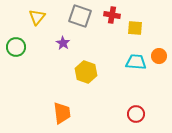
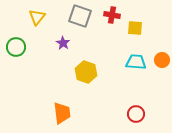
orange circle: moved 3 px right, 4 px down
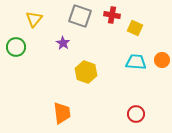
yellow triangle: moved 3 px left, 2 px down
yellow square: rotated 21 degrees clockwise
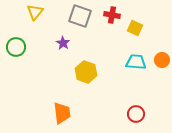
yellow triangle: moved 1 px right, 7 px up
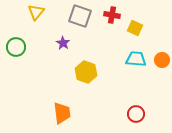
yellow triangle: moved 1 px right
cyan trapezoid: moved 3 px up
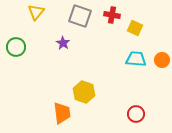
yellow hexagon: moved 2 px left, 20 px down
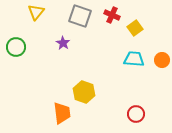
red cross: rotated 14 degrees clockwise
yellow square: rotated 28 degrees clockwise
cyan trapezoid: moved 2 px left
